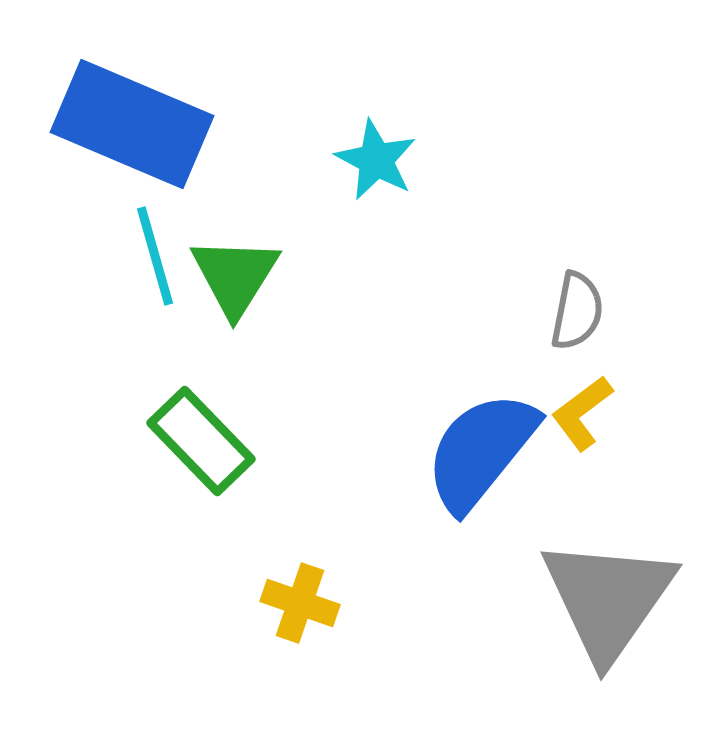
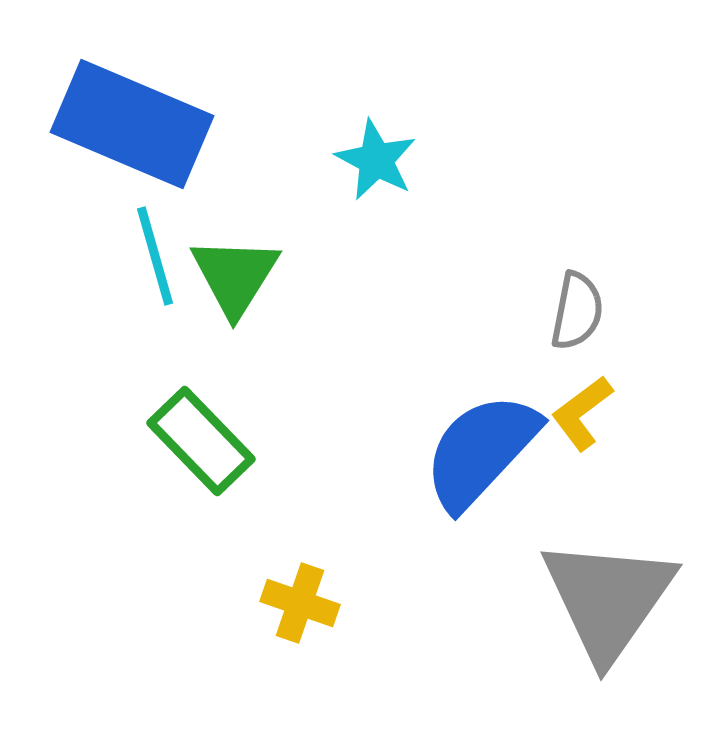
blue semicircle: rotated 4 degrees clockwise
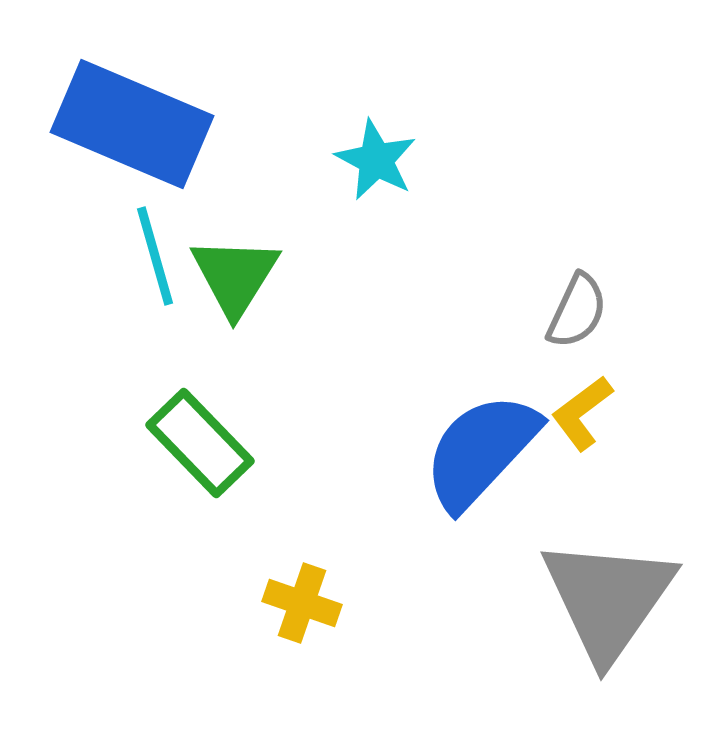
gray semicircle: rotated 14 degrees clockwise
green rectangle: moved 1 px left, 2 px down
yellow cross: moved 2 px right
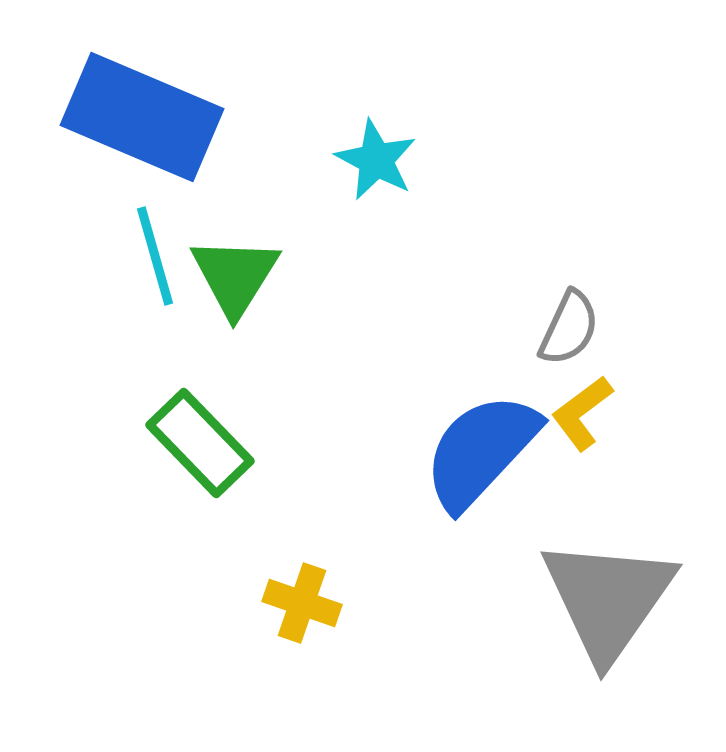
blue rectangle: moved 10 px right, 7 px up
gray semicircle: moved 8 px left, 17 px down
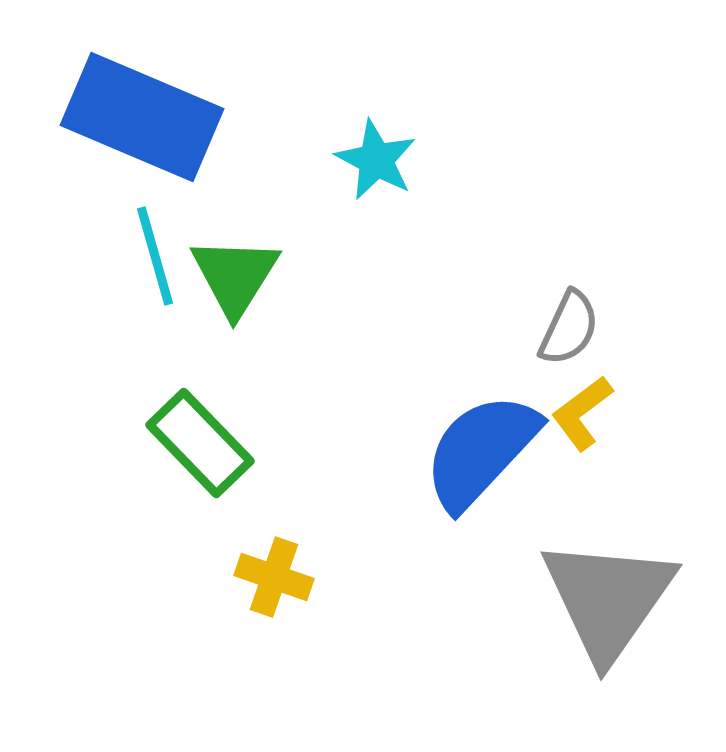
yellow cross: moved 28 px left, 26 px up
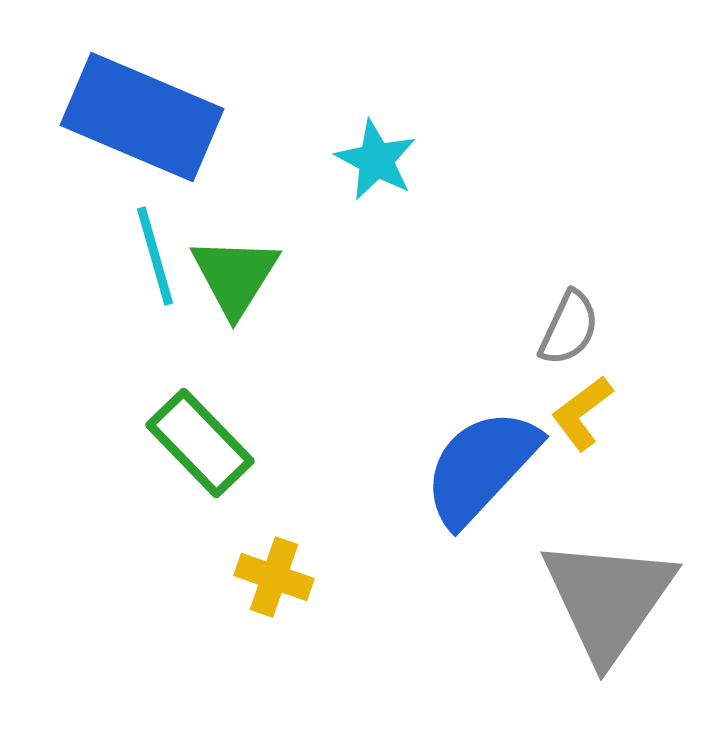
blue semicircle: moved 16 px down
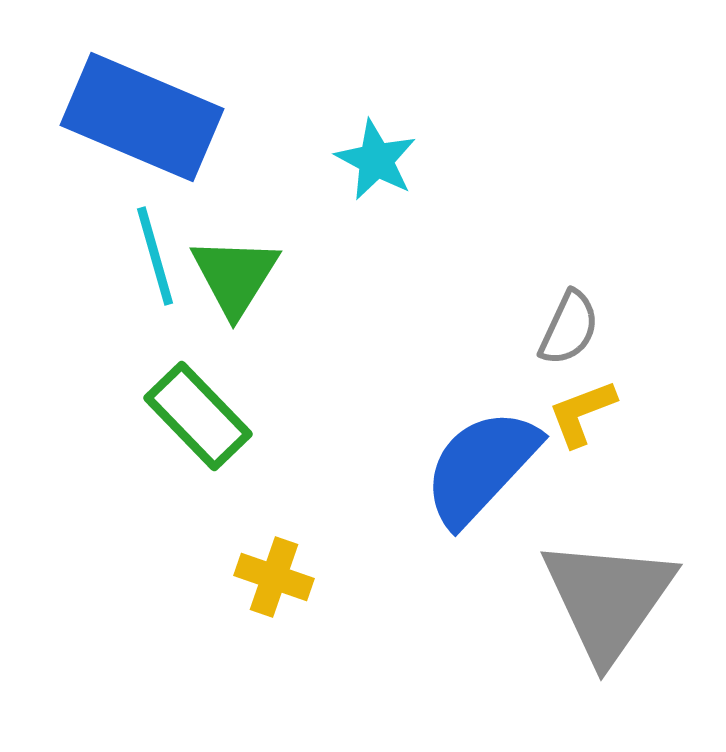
yellow L-shape: rotated 16 degrees clockwise
green rectangle: moved 2 px left, 27 px up
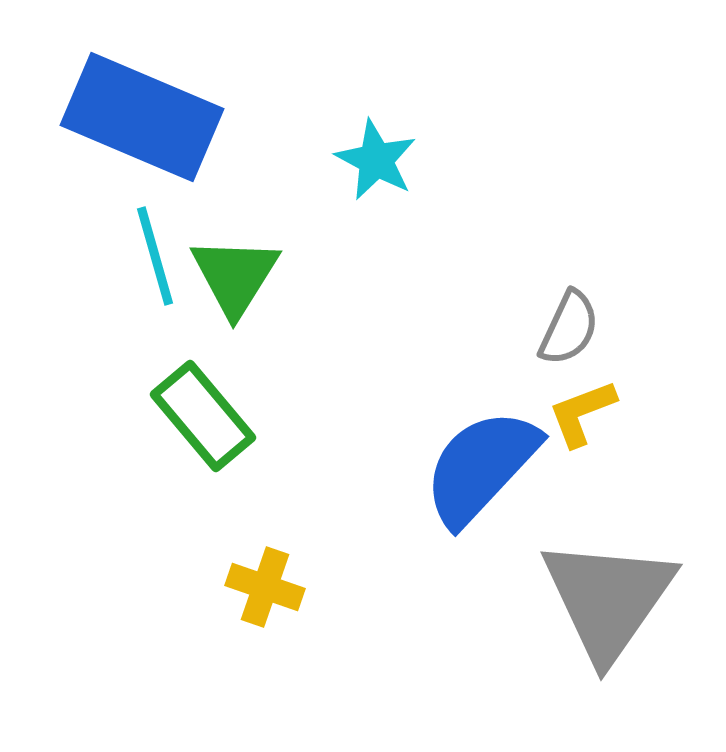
green rectangle: moved 5 px right; rotated 4 degrees clockwise
yellow cross: moved 9 px left, 10 px down
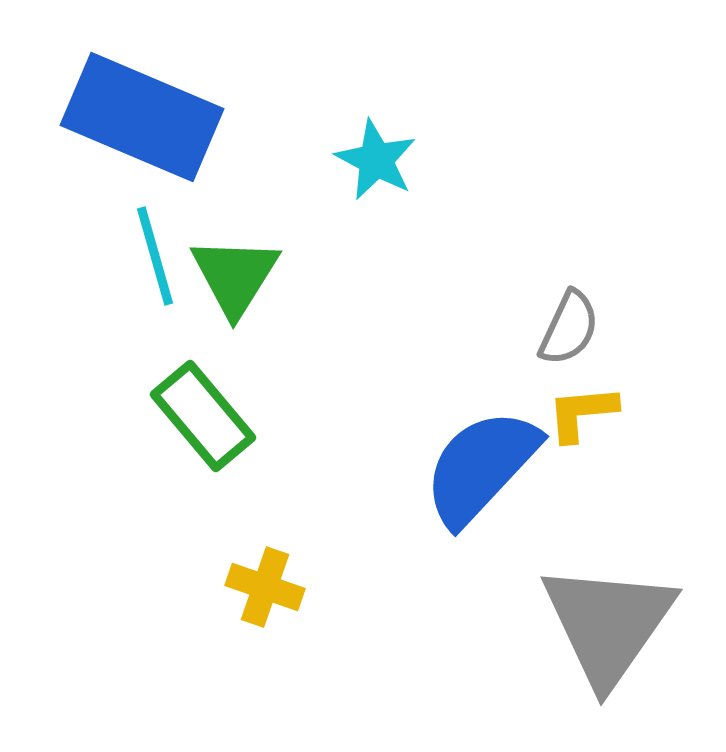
yellow L-shape: rotated 16 degrees clockwise
gray triangle: moved 25 px down
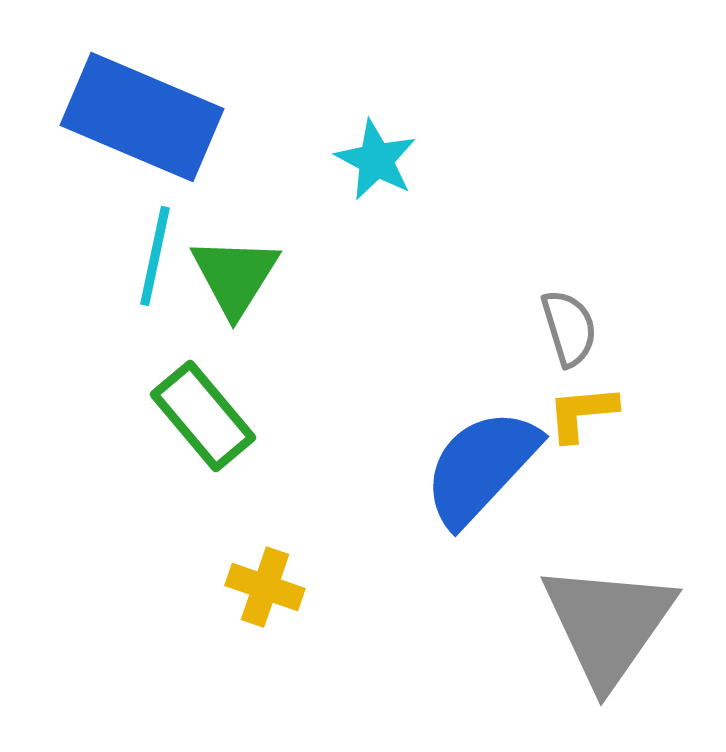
cyan line: rotated 28 degrees clockwise
gray semicircle: rotated 42 degrees counterclockwise
